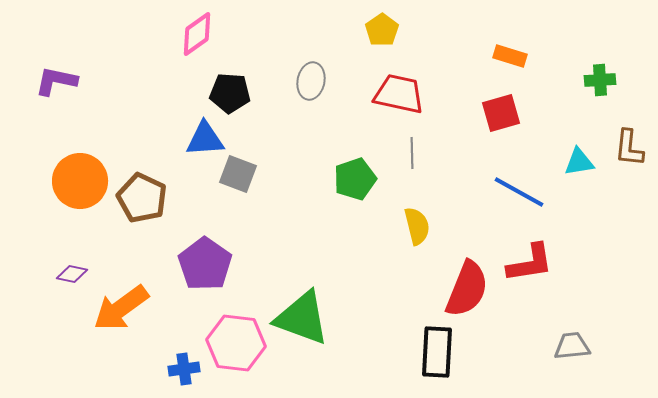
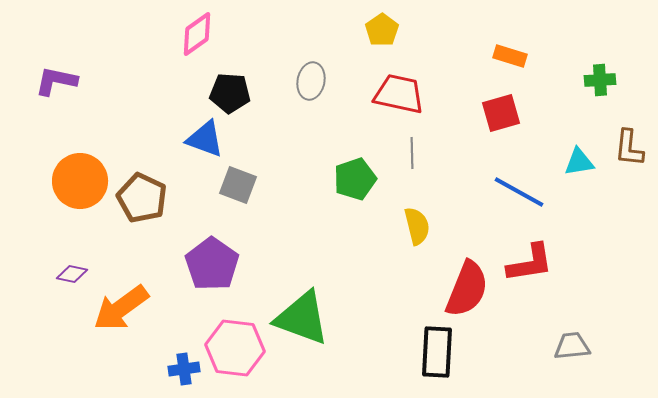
blue triangle: rotated 24 degrees clockwise
gray square: moved 11 px down
purple pentagon: moved 7 px right
pink hexagon: moved 1 px left, 5 px down
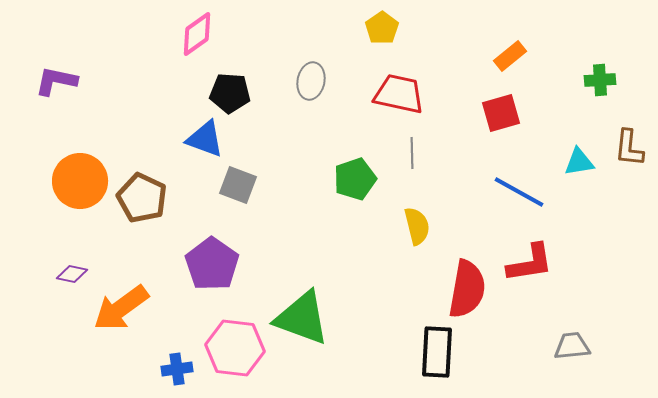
yellow pentagon: moved 2 px up
orange rectangle: rotated 56 degrees counterclockwise
red semicircle: rotated 12 degrees counterclockwise
blue cross: moved 7 px left
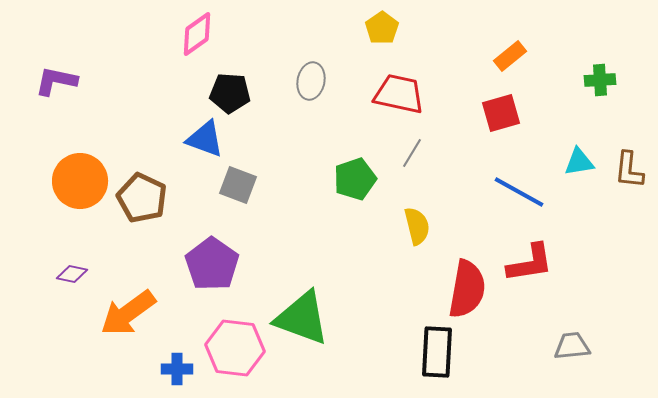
brown L-shape: moved 22 px down
gray line: rotated 32 degrees clockwise
orange arrow: moved 7 px right, 5 px down
blue cross: rotated 8 degrees clockwise
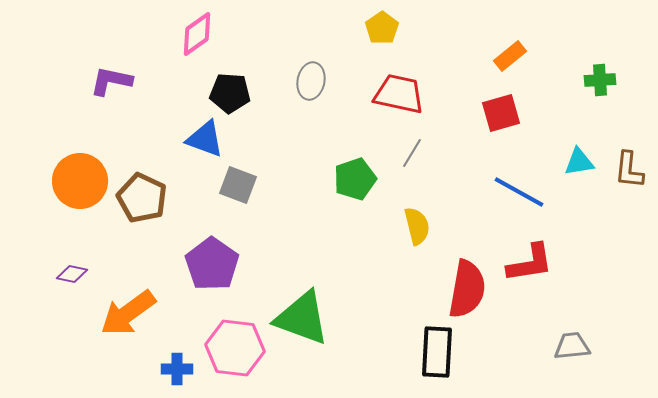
purple L-shape: moved 55 px right
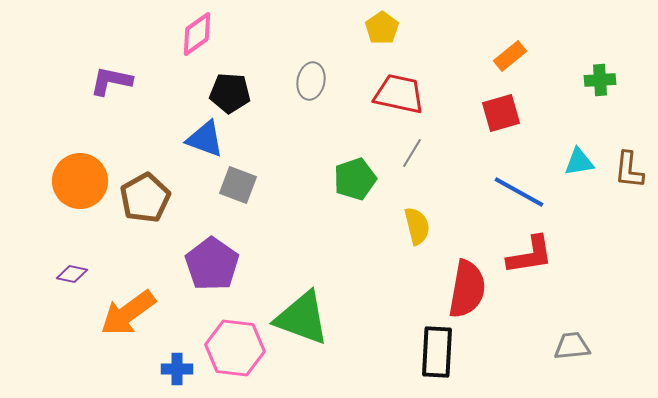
brown pentagon: moved 3 px right; rotated 18 degrees clockwise
red L-shape: moved 8 px up
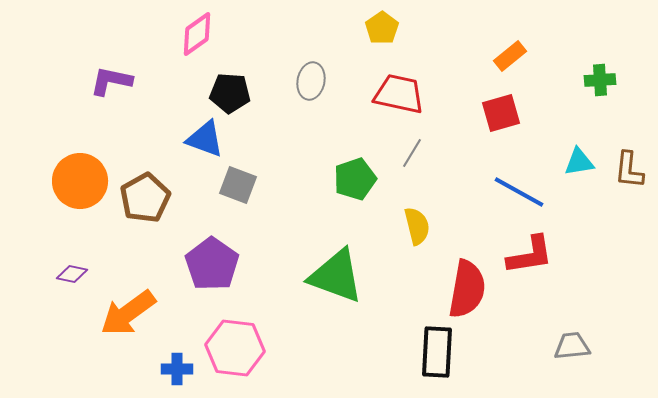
green triangle: moved 34 px right, 42 px up
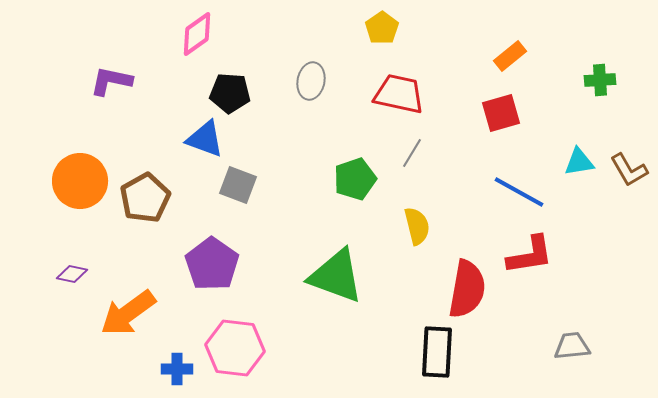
brown L-shape: rotated 36 degrees counterclockwise
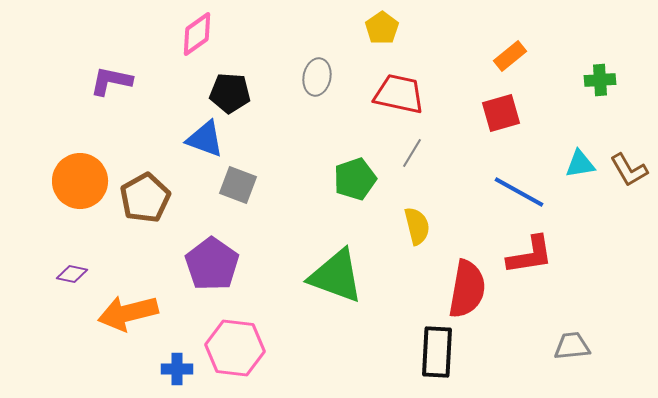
gray ellipse: moved 6 px right, 4 px up
cyan triangle: moved 1 px right, 2 px down
orange arrow: rotated 22 degrees clockwise
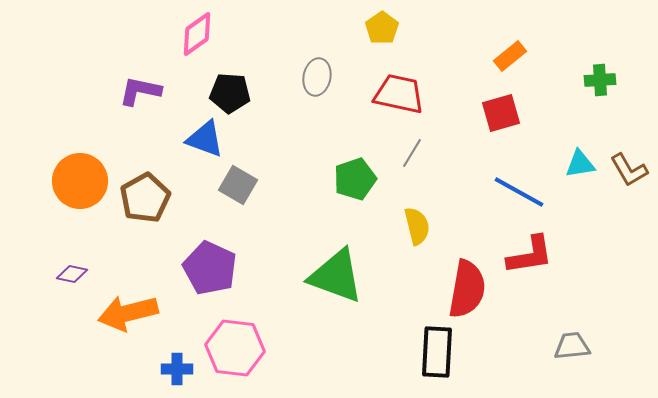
purple L-shape: moved 29 px right, 10 px down
gray square: rotated 9 degrees clockwise
purple pentagon: moved 2 px left, 4 px down; rotated 10 degrees counterclockwise
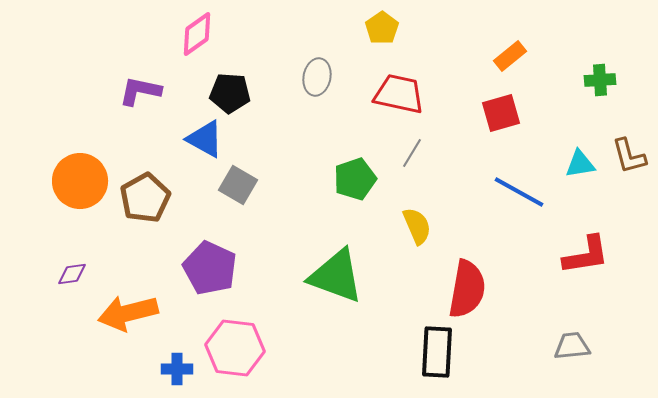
blue triangle: rotated 9 degrees clockwise
brown L-shape: moved 14 px up; rotated 15 degrees clockwise
yellow semicircle: rotated 9 degrees counterclockwise
red L-shape: moved 56 px right
purple diamond: rotated 20 degrees counterclockwise
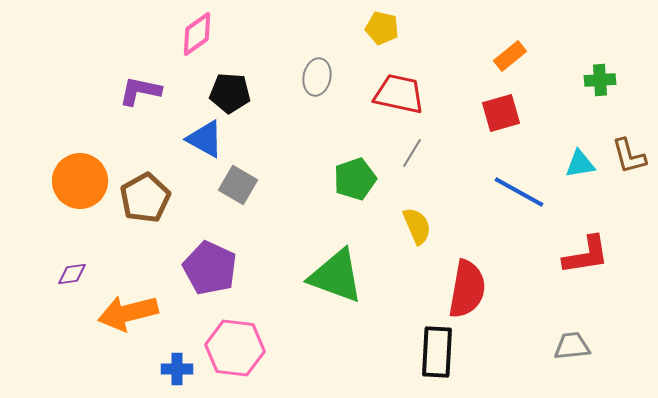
yellow pentagon: rotated 24 degrees counterclockwise
